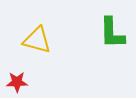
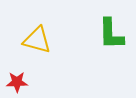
green L-shape: moved 1 px left, 1 px down
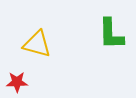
yellow triangle: moved 4 px down
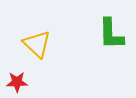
yellow triangle: rotated 28 degrees clockwise
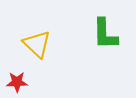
green L-shape: moved 6 px left
